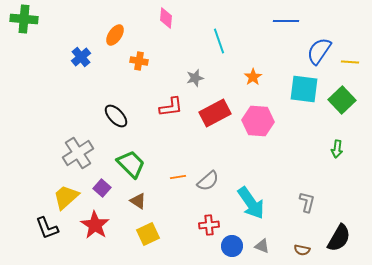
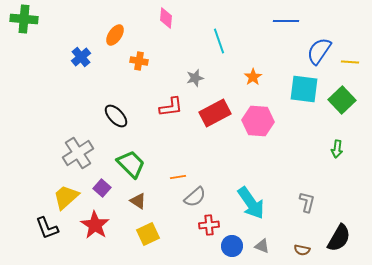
gray semicircle: moved 13 px left, 16 px down
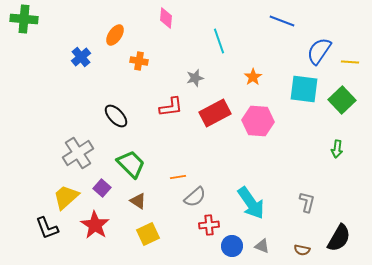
blue line: moved 4 px left; rotated 20 degrees clockwise
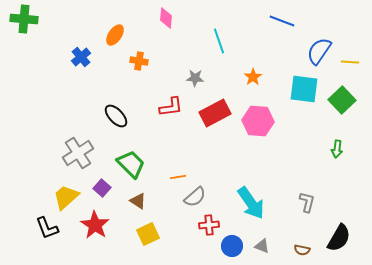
gray star: rotated 18 degrees clockwise
